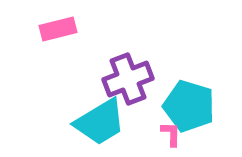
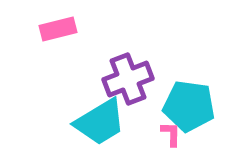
cyan pentagon: rotated 9 degrees counterclockwise
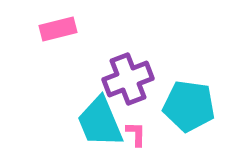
cyan trapezoid: rotated 98 degrees clockwise
pink L-shape: moved 35 px left
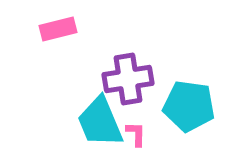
purple cross: rotated 12 degrees clockwise
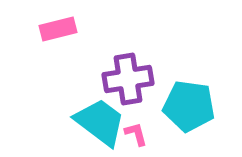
cyan trapezoid: rotated 150 degrees clockwise
pink L-shape: rotated 16 degrees counterclockwise
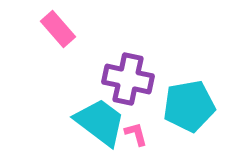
pink rectangle: rotated 63 degrees clockwise
purple cross: rotated 21 degrees clockwise
cyan pentagon: rotated 18 degrees counterclockwise
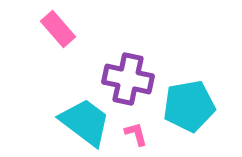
cyan trapezoid: moved 15 px left
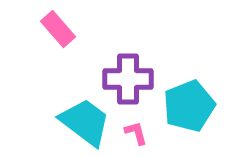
purple cross: rotated 12 degrees counterclockwise
cyan pentagon: rotated 12 degrees counterclockwise
pink L-shape: moved 1 px up
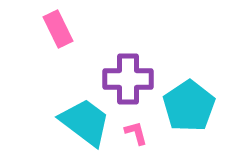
pink rectangle: rotated 15 degrees clockwise
cyan pentagon: rotated 12 degrees counterclockwise
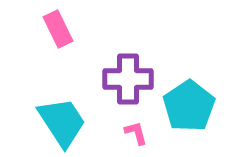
cyan trapezoid: moved 23 px left; rotated 20 degrees clockwise
